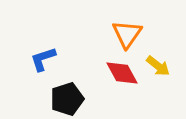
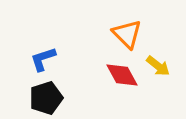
orange triangle: rotated 20 degrees counterclockwise
red diamond: moved 2 px down
black pentagon: moved 21 px left, 1 px up
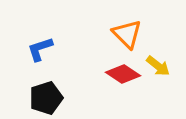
blue L-shape: moved 3 px left, 10 px up
red diamond: moved 1 px right, 1 px up; rotated 28 degrees counterclockwise
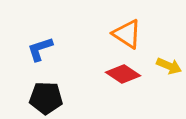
orange triangle: rotated 12 degrees counterclockwise
yellow arrow: moved 11 px right; rotated 15 degrees counterclockwise
black pentagon: rotated 20 degrees clockwise
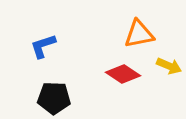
orange triangle: moved 12 px right; rotated 44 degrees counterclockwise
blue L-shape: moved 3 px right, 3 px up
black pentagon: moved 8 px right
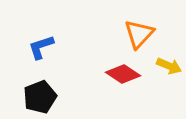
orange triangle: rotated 36 degrees counterclockwise
blue L-shape: moved 2 px left, 1 px down
black pentagon: moved 14 px left, 1 px up; rotated 24 degrees counterclockwise
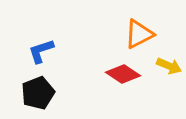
orange triangle: rotated 20 degrees clockwise
blue L-shape: moved 4 px down
black pentagon: moved 2 px left, 4 px up
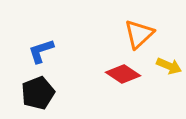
orange triangle: rotated 16 degrees counterclockwise
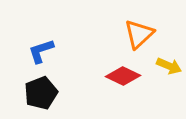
red diamond: moved 2 px down; rotated 8 degrees counterclockwise
black pentagon: moved 3 px right
